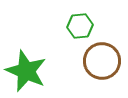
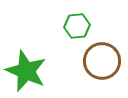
green hexagon: moved 3 px left
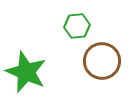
green star: moved 1 px down
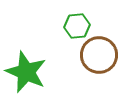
brown circle: moved 3 px left, 6 px up
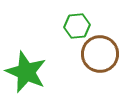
brown circle: moved 1 px right, 1 px up
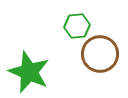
green star: moved 3 px right
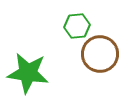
green star: moved 1 px left, 1 px down; rotated 15 degrees counterclockwise
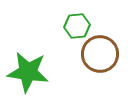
green star: moved 1 px up
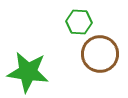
green hexagon: moved 2 px right, 4 px up; rotated 10 degrees clockwise
